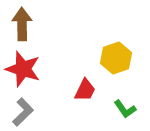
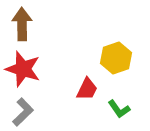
red trapezoid: moved 2 px right, 1 px up
green L-shape: moved 6 px left
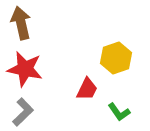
brown arrow: moved 1 px left, 1 px up; rotated 12 degrees counterclockwise
red star: moved 2 px right; rotated 6 degrees counterclockwise
green L-shape: moved 3 px down
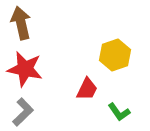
yellow hexagon: moved 1 px left, 3 px up
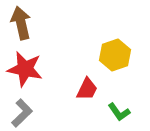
gray L-shape: moved 1 px left, 1 px down
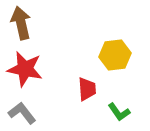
yellow hexagon: rotated 12 degrees clockwise
red trapezoid: rotated 30 degrees counterclockwise
gray L-shape: rotated 84 degrees counterclockwise
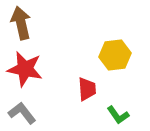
green L-shape: moved 1 px left, 3 px down
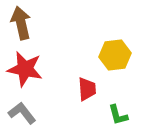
green L-shape: rotated 20 degrees clockwise
